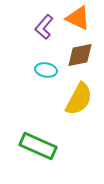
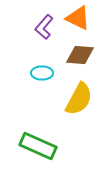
brown diamond: rotated 16 degrees clockwise
cyan ellipse: moved 4 px left, 3 px down; rotated 10 degrees counterclockwise
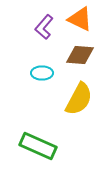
orange triangle: moved 2 px right, 1 px down
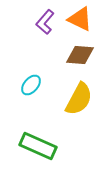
purple L-shape: moved 1 px right, 5 px up
cyan ellipse: moved 11 px left, 12 px down; rotated 50 degrees counterclockwise
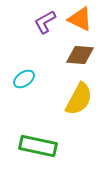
purple L-shape: rotated 20 degrees clockwise
cyan ellipse: moved 7 px left, 6 px up; rotated 15 degrees clockwise
green rectangle: rotated 12 degrees counterclockwise
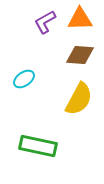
orange triangle: rotated 28 degrees counterclockwise
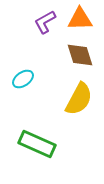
brown diamond: rotated 68 degrees clockwise
cyan ellipse: moved 1 px left
green rectangle: moved 1 px left, 2 px up; rotated 12 degrees clockwise
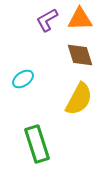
purple L-shape: moved 2 px right, 2 px up
green rectangle: rotated 48 degrees clockwise
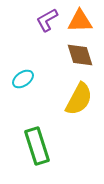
orange triangle: moved 2 px down
green rectangle: moved 2 px down
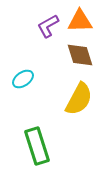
purple L-shape: moved 1 px right, 6 px down
